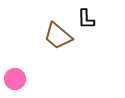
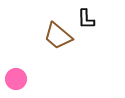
pink circle: moved 1 px right
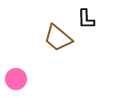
brown trapezoid: moved 2 px down
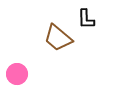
pink circle: moved 1 px right, 5 px up
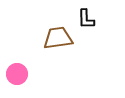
brown trapezoid: rotated 132 degrees clockwise
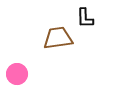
black L-shape: moved 1 px left, 1 px up
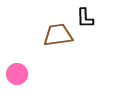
brown trapezoid: moved 3 px up
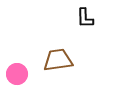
brown trapezoid: moved 25 px down
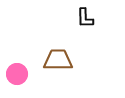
brown trapezoid: rotated 8 degrees clockwise
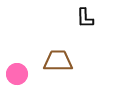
brown trapezoid: moved 1 px down
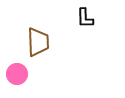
brown trapezoid: moved 20 px left, 19 px up; rotated 88 degrees clockwise
